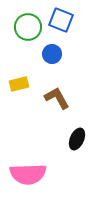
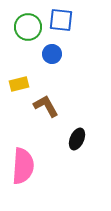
blue square: rotated 15 degrees counterclockwise
brown L-shape: moved 11 px left, 8 px down
pink semicircle: moved 5 px left, 8 px up; rotated 84 degrees counterclockwise
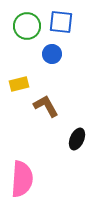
blue square: moved 2 px down
green circle: moved 1 px left, 1 px up
pink semicircle: moved 1 px left, 13 px down
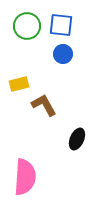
blue square: moved 3 px down
blue circle: moved 11 px right
brown L-shape: moved 2 px left, 1 px up
pink semicircle: moved 3 px right, 2 px up
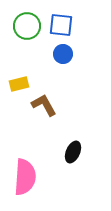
black ellipse: moved 4 px left, 13 px down
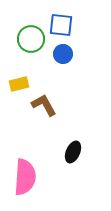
green circle: moved 4 px right, 13 px down
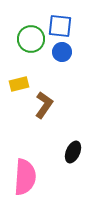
blue square: moved 1 px left, 1 px down
blue circle: moved 1 px left, 2 px up
brown L-shape: rotated 64 degrees clockwise
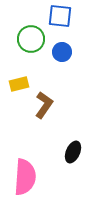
blue square: moved 10 px up
